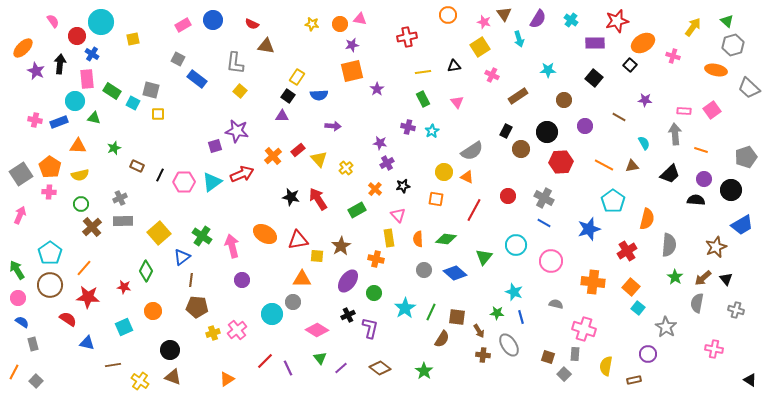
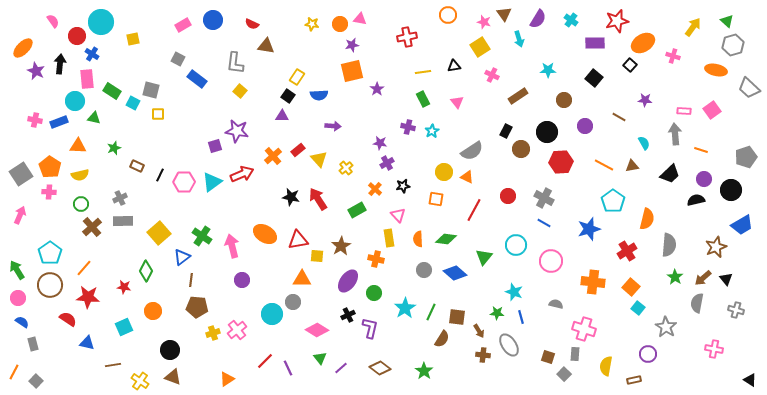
black semicircle at (696, 200): rotated 18 degrees counterclockwise
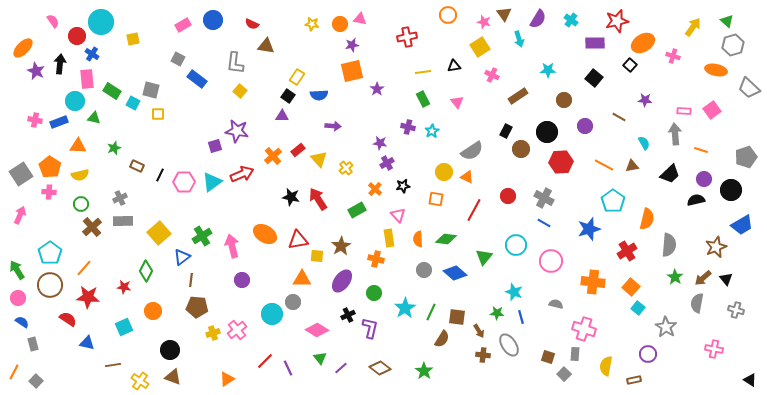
green cross at (202, 236): rotated 24 degrees clockwise
purple ellipse at (348, 281): moved 6 px left
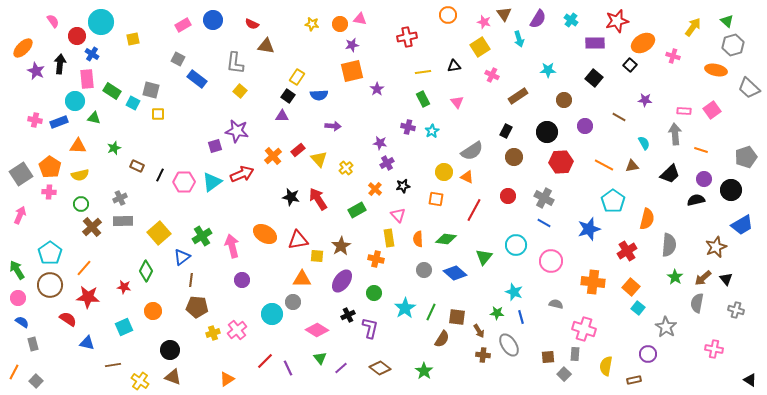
brown circle at (521, 149): moved 7 px left, 8 px down
brown square at (548, 357): rotated 24 degrees counterclockwise
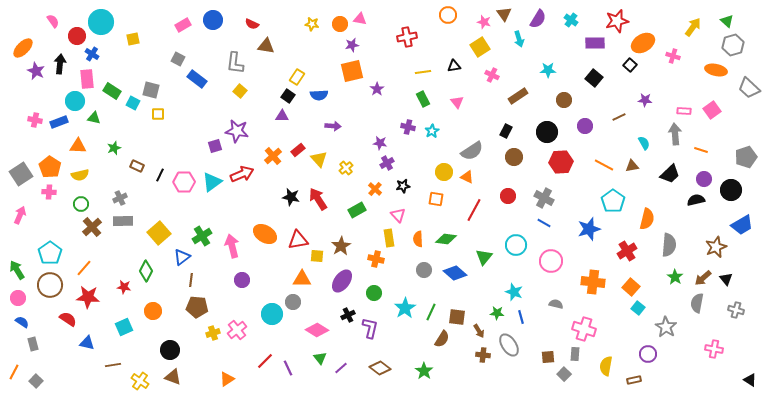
brown line at (619, 117): rotated 56 degrees counterclockwise
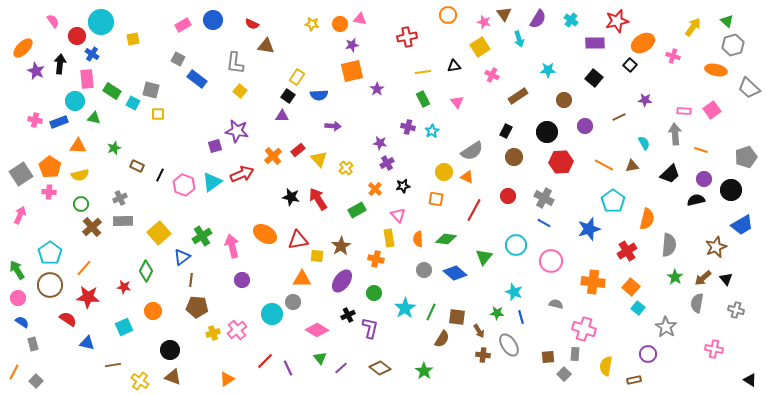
pink hexagon at (184, 182): moved 3 px down; rotated 20 degrees clockwise
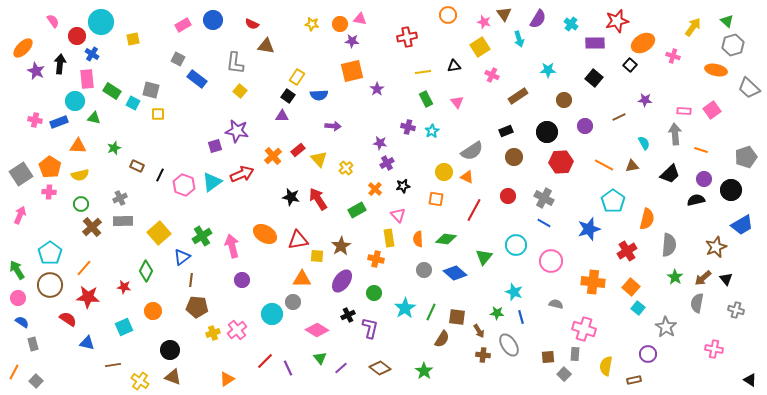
cyan cross at (571, 20): moved 4 px down
purple star at (352, 45): moved 4 px up; rotated 16 degrees clockwise
green rectangle at (423, 99): moved 3 px right
black rectangle at (506, 131): rotated 40 degrees clockwise
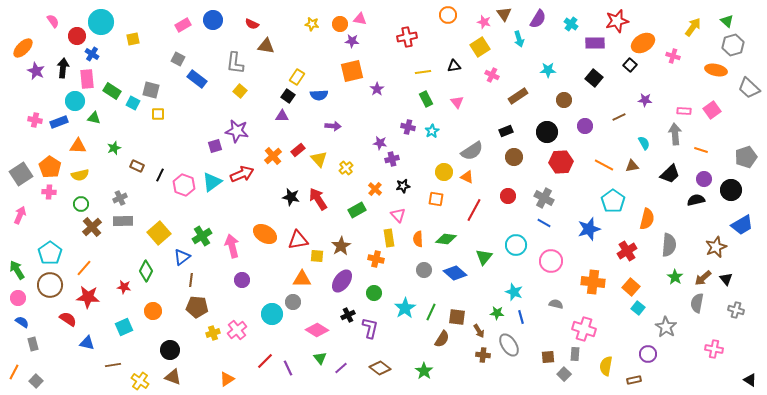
black arrow at (60, 64): moved 3 px right, 4 px down
purple cross at (387, 163): moved 5 px right, 4 px up; rotated 16 degrees clockwise
